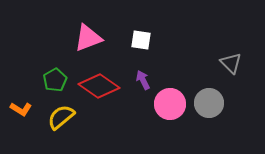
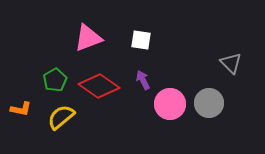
orange L-shape: rotated 20 degrees counterclockwise
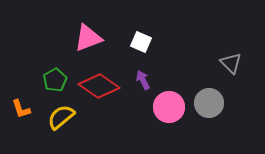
white square: moved 2 px down; rotated 15 degrees clockwise
pink circle: moved 1 px left, 3 px down
orange L-shape: rotated 60 degrees clockwise
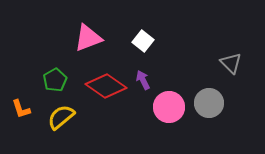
white square: moved 2 px right, 1 px up; rotated 15 degrees clockwise
red diamond: moved 7 px right
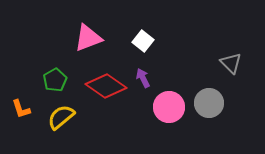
purple arrow: moved 2 px up
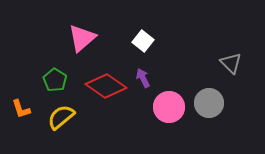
pink triangle: moved 6 px left; rotated 20 degrees counterclockwise
green pentagon: rotated 10 degrees counterclockwise
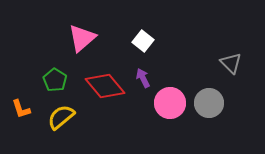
red diamond: moved 1 px left; rotated 15 degrees clockwise
pink circle: moved 1 px right, 4 px up
